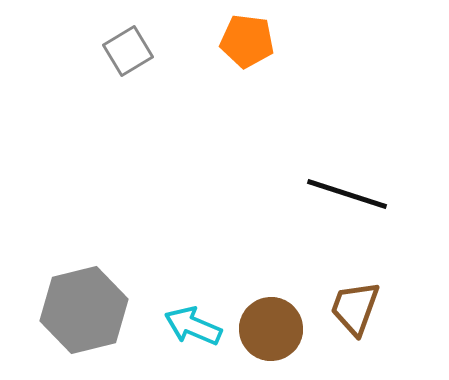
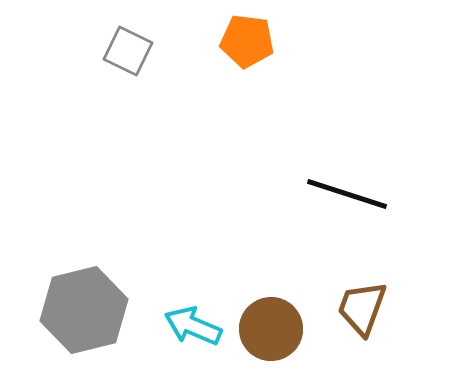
gray square: rotated 33 degrees counterclockwise
brown trapezoid: moved 7 px right
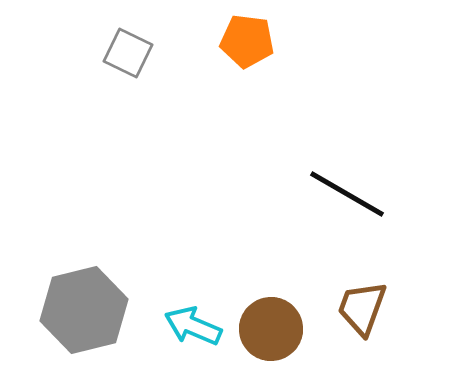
gray square: moved 2 px down
black line: rotated 12 degrees clockwise
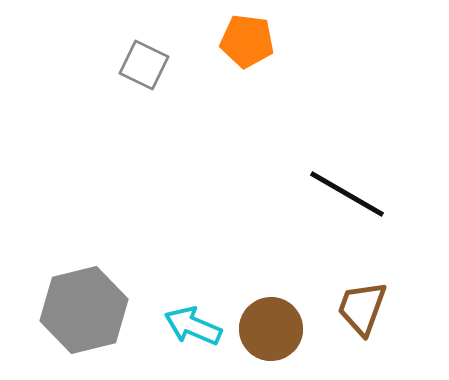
gray square: moved 16 px right, 12 px down
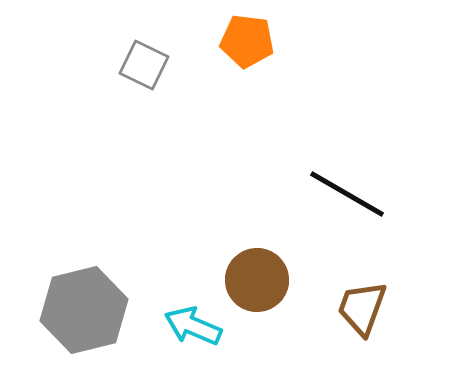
brown circle: moved 14 px left, 49 px up
